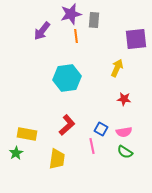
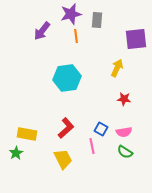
gray rectangle: moved 3 px right
red L-shape: moved 1 px left, 3 px down
yellow trapezoid: moved 6 px right; rotated 35 degrees counterclockwise
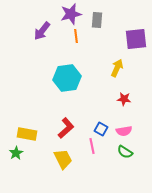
pink semicircle: moved 1 px up
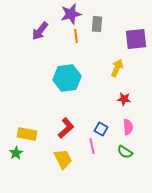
gray rectangle: moved 4 px down
purple arrow: moved 2 px left
pink semicircle: moved 4 px right, 4 px up; rotated 84 degrees counterclockwise
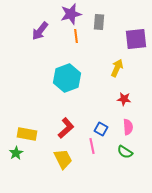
gray rectangle: moved 2 px right, 2 px up
cyan hexagon: rotated 12 degrees counterclockwise
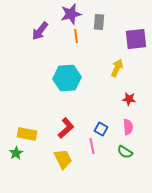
cyan hexagon: rotated 16 degrees clockwise
red star: moved 5 px right
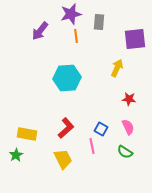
purple square: moved 1 px left
pink semicircle: rotated 21 degrees counterclockwise
green star: moved 2 px down
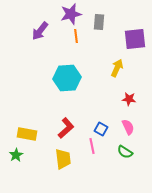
yellow trapezoid: rotated 20 degrees clockwise
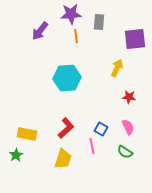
purple star: rotated 10 degrees clockwise
red star: moved 2 px up
yellow trapezoid: rotated 25 degrees clockwise
